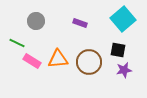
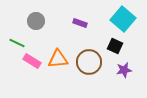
cyan square: rotated 10 degrees counterclockwise
black square: moved 3 px left, 4 px up; rotated 14 degrees clockwise
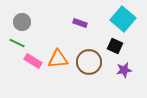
gray circle: moved 14 px left, 1 px down
pink rectangle: moved 1 px right
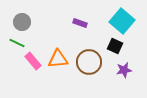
cyan square: moved 1 px left, 2 px down
pink rectangle: rotated 18 degrees clockwise
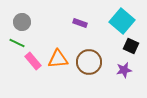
black square: moved 16 px right
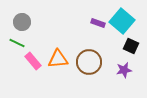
purple rectangle: moved 18 px right
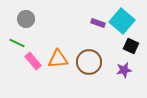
gray circle: moved 4 px right, 3 px up
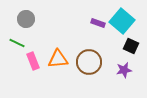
pink rectangle: rotated 18 degrees clockwise
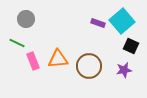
cyan square: rotated 10 degrees clockwise
brown circle: moved 4 px down
